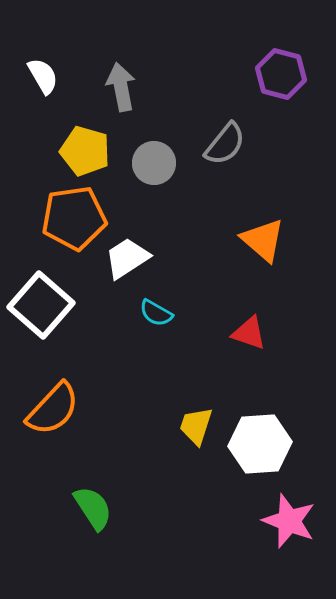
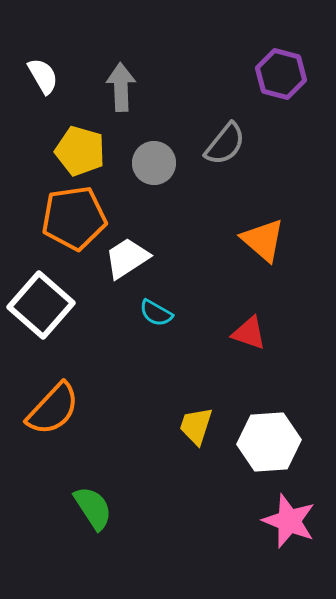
gray arrow: rotated 9 degrees clockwise
yellow pentagon: moved 5 px left
white hexagon: moved 9 px right, 2 px up
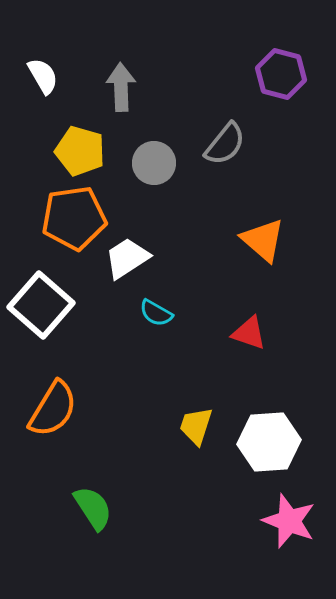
orange semicircle: rotated 12 degrees counterclockwise
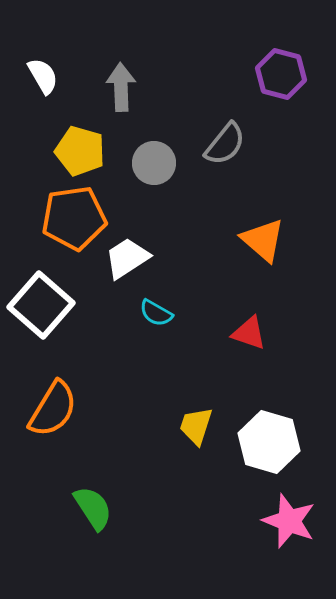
white hexagon: rotated 20 degrees clockwise
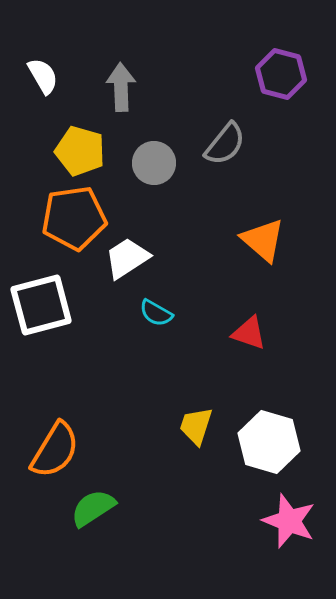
white square: rotated 34 degrees clockwise
orange semicircle: moved 2 px right, 41 px down
green semicircle: rotated 90 degrees counterclockwise
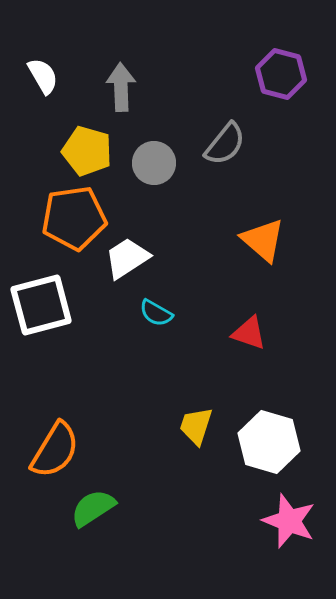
yellow pentagon: moved 7 px right
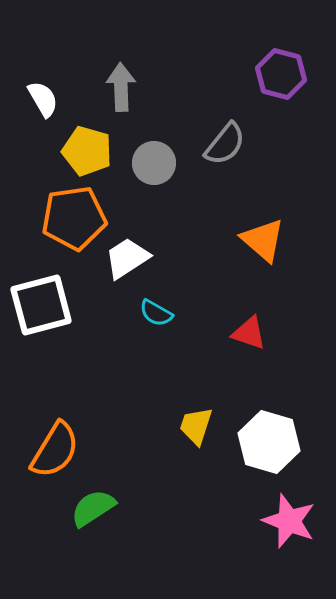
white semicircle: moved 23 px down
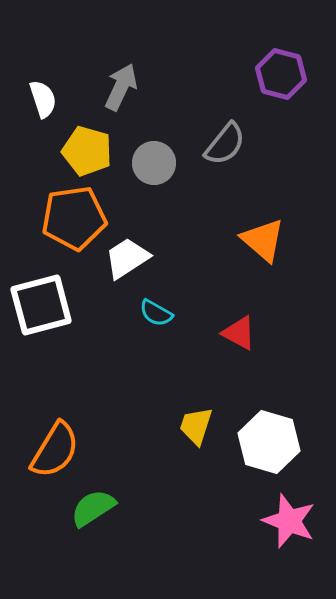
gray arrow: rotated 27 degrees clockwise
white semicircle: rotated 12 degrees clockwise
red triangle: moved 10 px left; rotated 9 degrees clockwise
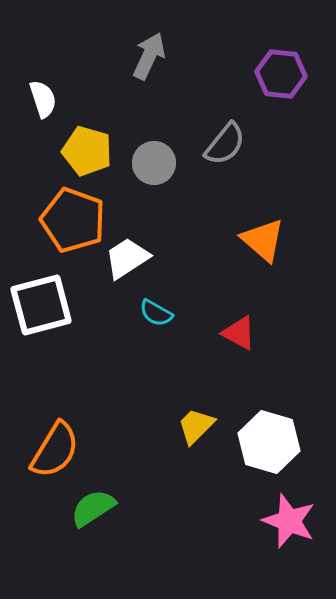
purple hexagon: rotated 9 degrees counterclockwise
gray arrow: moved 28 px right, 31 px up
orange pentagon: moved 1 px left, 2 px down; rotated 28 degrees clockwise
yellow trapezoid: rotated 27 degrees clockwise
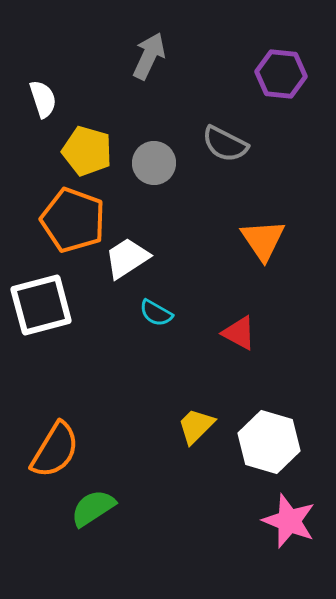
gray semicircle: rotated 78 degrees clockwise
orange triangle: rotated 15 degrees clockwise
